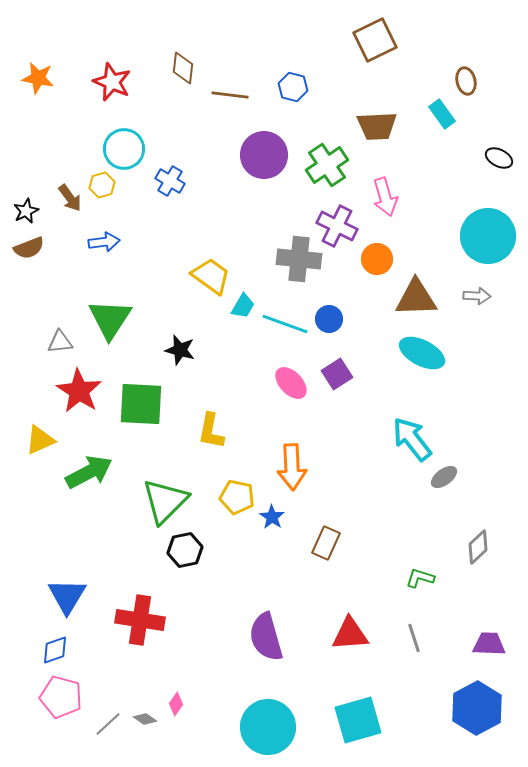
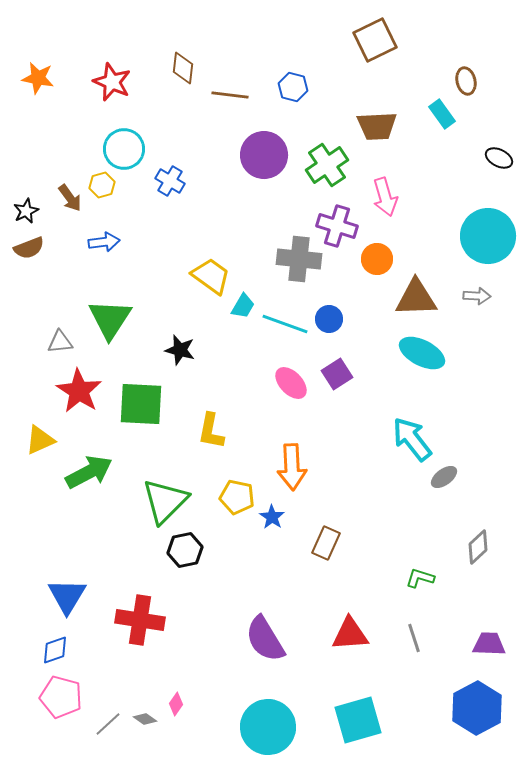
purple cross at (337, 226): rotated 9 degrees counterclockwise
purple semicircle at (266, 637): moved 1 px left, 2 px down; rotated 15 degrees counterclockwise
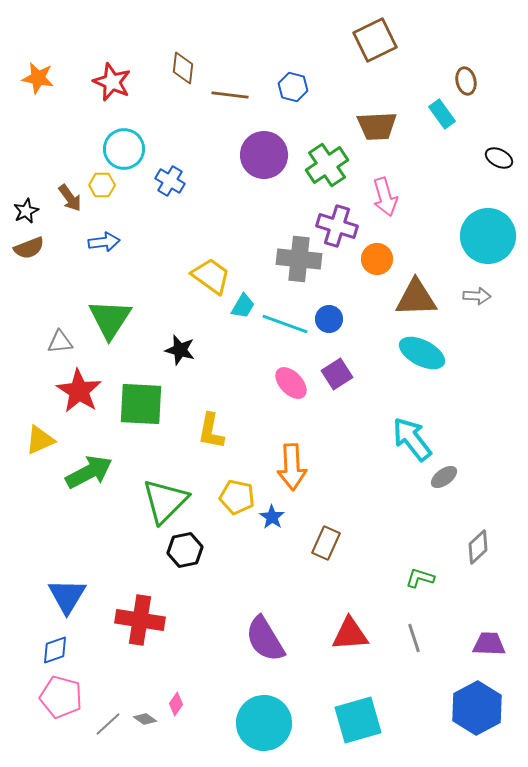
yellow hexagon at (102, 185): rotated 15 degrees clockwise
cyan circle at (268, 727): moved 4 px left, 4 px up
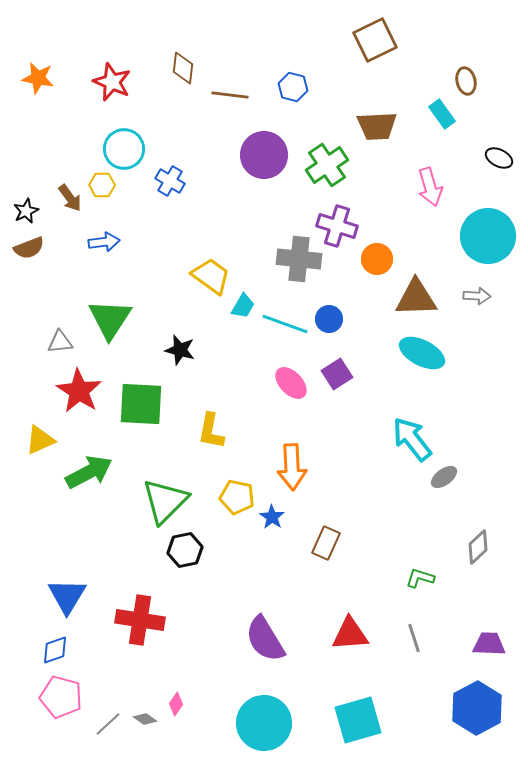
pink arrow at (385, 197): moved 45 px right, 10 px up
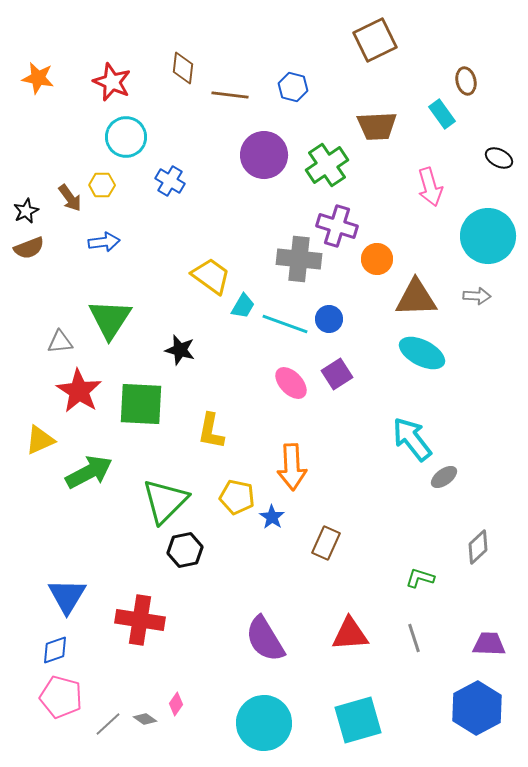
cyan circle at (124, 149): moved 2 px right, 12 px up
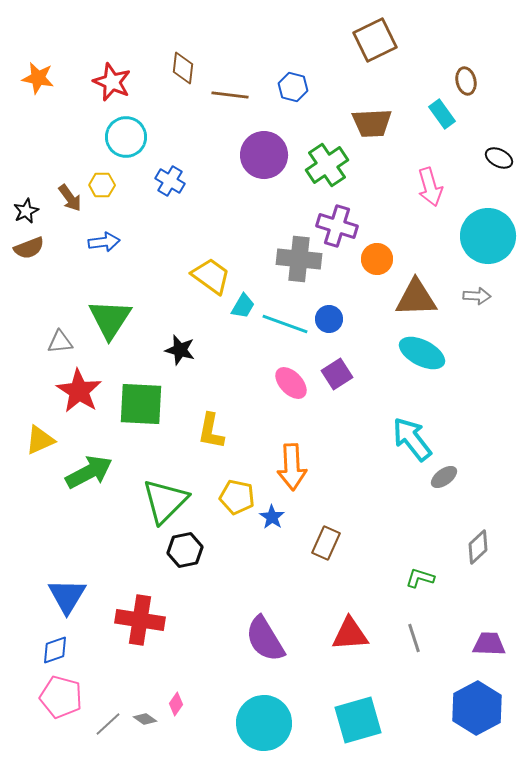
brown trapezoid at (377, 126): moved 5 px left, 3 px up
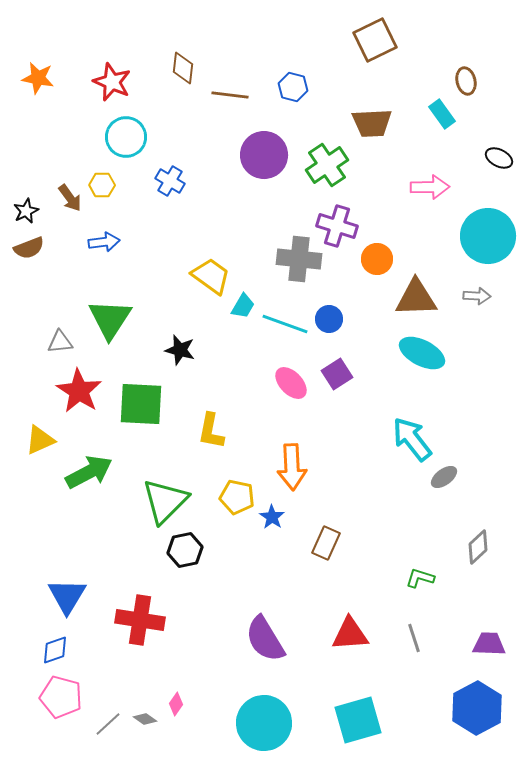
pink arrow at (430, 187): rotated 75 degrees counterclockwise
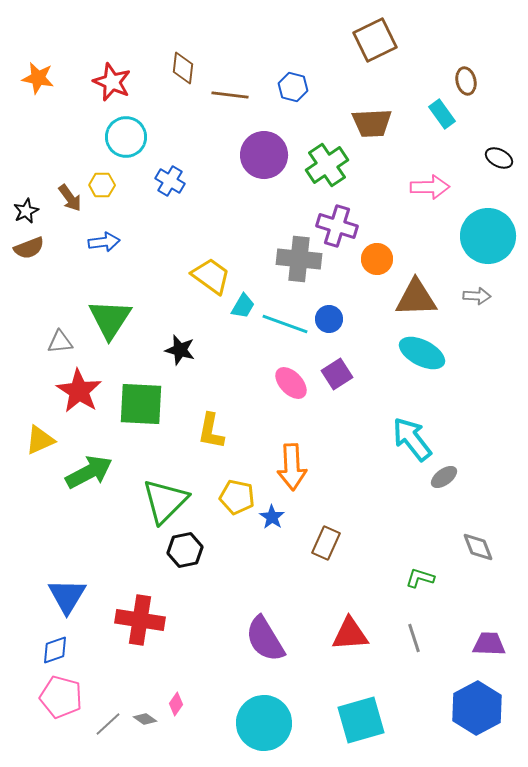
gray diamond at (478, 547): rotated 68 degrees counterclockwise
cyan square at (358, 720): moved 3 px right
